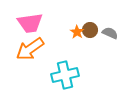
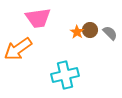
pink trapezoid: moved 8 px right, 5 px up
gray semicircle: rotated 21 degrees clockwise
orange arrow: moved 12 px left
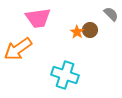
gray semicircle: moved 1 px right, 19 px up
cyan cross: rotated 32 degrees clockwise
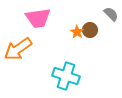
cyan cross: moved 1 px right, 1 px down
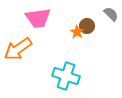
brown circle: moved 3 px left, 4 px up
